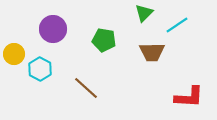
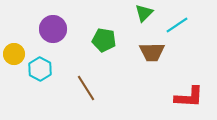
brown line: rotated 16 degrees clockwise
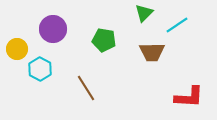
yellow circle: moved 3 px right, 5 px up
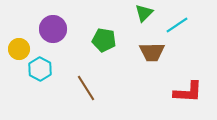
yellow circle: moved 2 px right
red L-shape: moved 1 px left, 5 px up
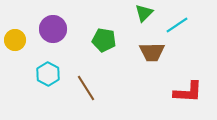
yellow circle: moved 4 px left, 9 px up
cyan hexagon: moved 8 px right, 5 px down
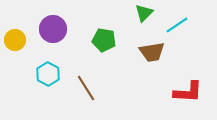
brown trapezoid: rotated 8 degrees counterclockwise
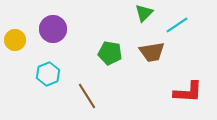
green pentagon: moved 6 px right, 13 px down
cyan hexagon: rotated 10 degrees clockwise
brown line: moved 1 px right, 8 px down
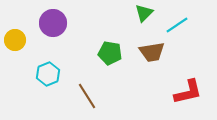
purple circle: moved 6 px up
red L-shape: rotated 16 degrees counterclockwise
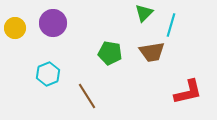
cyan line: moved 6 px left; rotated 40 degrees counterclockwise
yellow circle: moved 12 px up
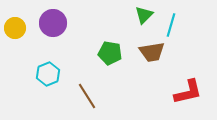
green triangle: moved 2 px down
